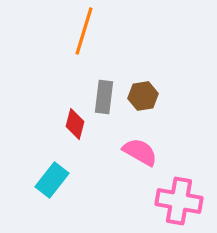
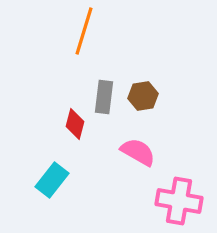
pink semicircle: moved 2 px left
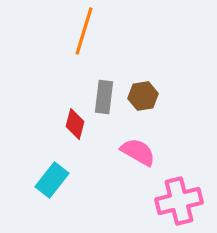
pink cross: rotated 24 degrees counterclockwise
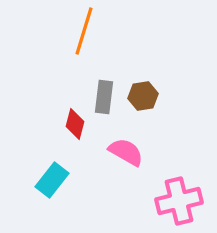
pink semicircle: moved 12 px left
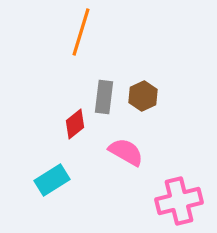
orange line: moved 3 px left, 1 px down
brown hexagon: rotated 16 degrees counterclockwise
red diamond: rotated 36 degrees clockwise
cyan rectangle: rotated 20 degrees clockwise
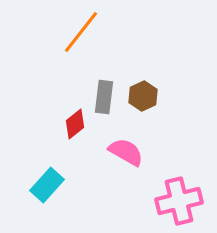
orange line: rotated 21 degrees clockwise
cyan rectangle: moved 5 px left, 5 px down; rotated 16 degrees counterclockwise
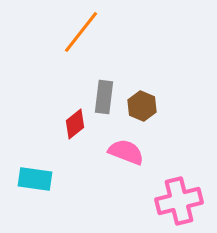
brown hexagon: moved 1 px left, 10 px down; rotated 12 degrees counterclockwise
pink semicircle: rotated 9 degrees counterclockwise
cyan rectangle: moved 12 px left, 6 px up; rotated 56 degrees clockwise
